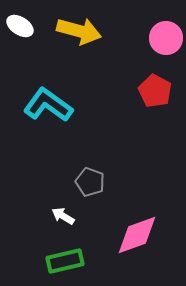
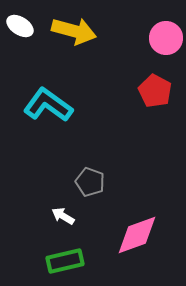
yellow arrow: moved 5 px left
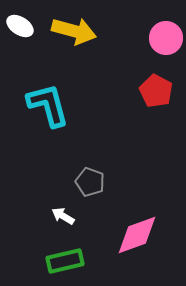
red pentagon: moved 1 px right
cyan L-shape: rotated 39 degrees clockwise
